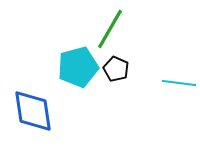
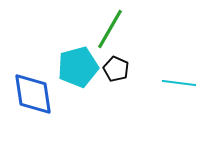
blue diamond: moved 17 px up
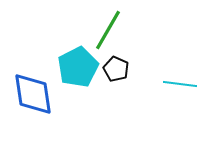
green line: moved 2 px left, 1 px down
cyan pentagon: rotated 12 degrees counterclockwise
cyan line: moved 1 px right, 1 px down
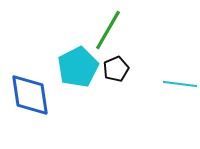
black pentagon: rotated 25 degrees clockwise
blue diamond: moved 3 px left, 1 px down
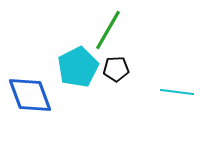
black pentagon: rotated 20 degrees clockwise
cyan line: moved 3 px left, 8 px down
blue diamond: rotated 12 degrees counterclockwise
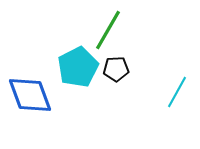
cyan line: rotated 68 degrees counterclockwise
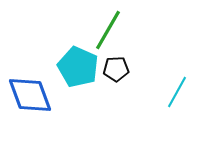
cyan pentagon: rotated 21 degrees counterclockwise
